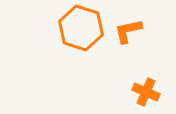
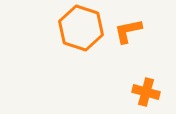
orange cross: rotated 8 degrees counterclockwise
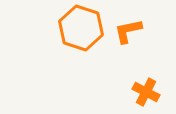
orange cross: rotated 12 degrees clockwise
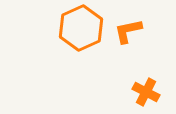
orange hexagon: rotated 18 degrees clockwise
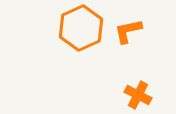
orange cross: moved 8 px left, 3 px down
